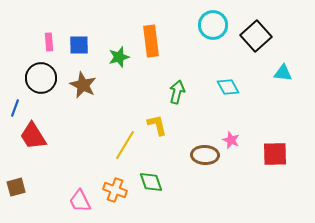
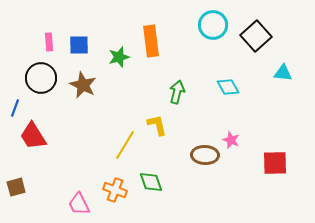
red square: moved 9 px down
pink trapezoid: moved 1 px left, 3 px down
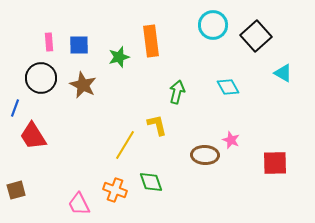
cyan triangle: rotated 24 degrees clockwise
brown square: moved 3 px down
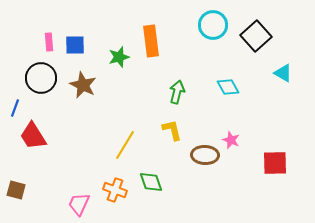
blue square: moved 4 px left
yellow L-shape: moved 15 px right, 5 px down
brown square: rotated 30 degrees clockwise
pink trapezoid: rotated 50 degrees clockwise
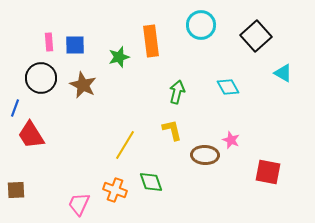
cyan circle: moved 12 px left
red trapezoid: moved 2 px left, 1 px up
red square: moved 7 px left, 9 px down; rotated 12 degrees clockwise
brown square: rotated 18 degrees counterclockwise
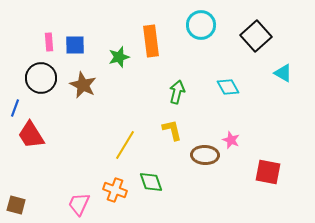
brown square: moved 15 px down; rotated 18 degrees clockwise
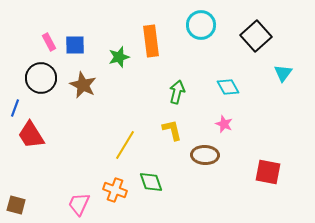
pink rectangle: rotated 24 degrees counterclockwise
cyan triangle: rotated 36 degrees clockwise
pink star: moved 7 px left, 16 px up
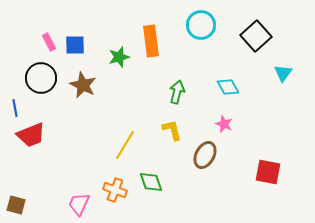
blue line: rotated 30 degrees counterclockwise
red trapezoid: rotated 80 degrees counterclockwise
brown ellipse: rotated 64 degrees counterclockwise
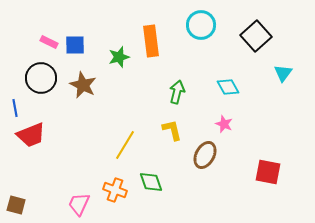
pink rectangle: rotated 36 degrees counterclockwise
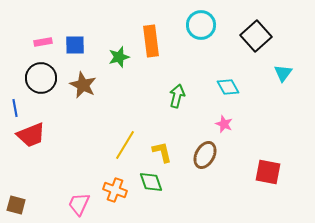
pink rectangle: moved 6 px left; rotated 36 degrees counterclockwise
green arrow: moved 4 px down
yellow L-shape: moved 10 px left, 22 px down
